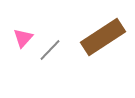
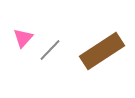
brown rectangle: moved 1 px left, 14 px down
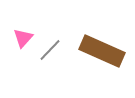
brown rectangle: rotated 57 degrees clockwise
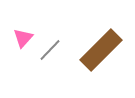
brown rectangle: moved 1 px left, 1 px up; rotated 69 degrees counterclockwise
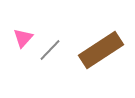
brown rectangle: rotated 12 degrees clockwise
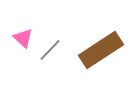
pink triangle: rotated 30 degrees counterclockwise
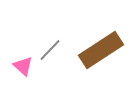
pink triangle: moved 28 px down
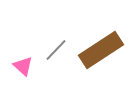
gray line: moved 6 px right
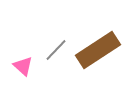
brown rectangle: moved 3 px left
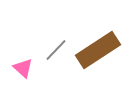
pink triangle: moved 2 px down
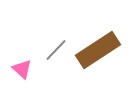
pink triangle: moved 1 px left, 1 px down
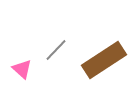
brown rectangle: moved 6 px right, 10 px down
